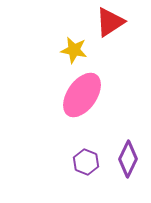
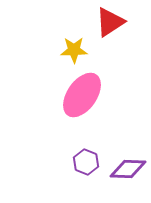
yellow star: rotated 12 degrees counterclockwise
purple diamond: moved 10 px down; rotated 66 degrees clockwise
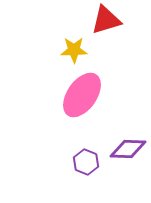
red triangle: moved 4 px left, 2 px up; rotated 16 degrees clockwise
purple diamond: moved 20 px up
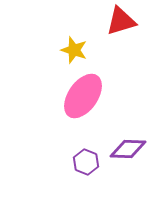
red triangle: moved 15 px right, 1 px down
yellow star: rotated 20 degrees clockwise
pink ellipse: moved 1 px right, 1 px down
